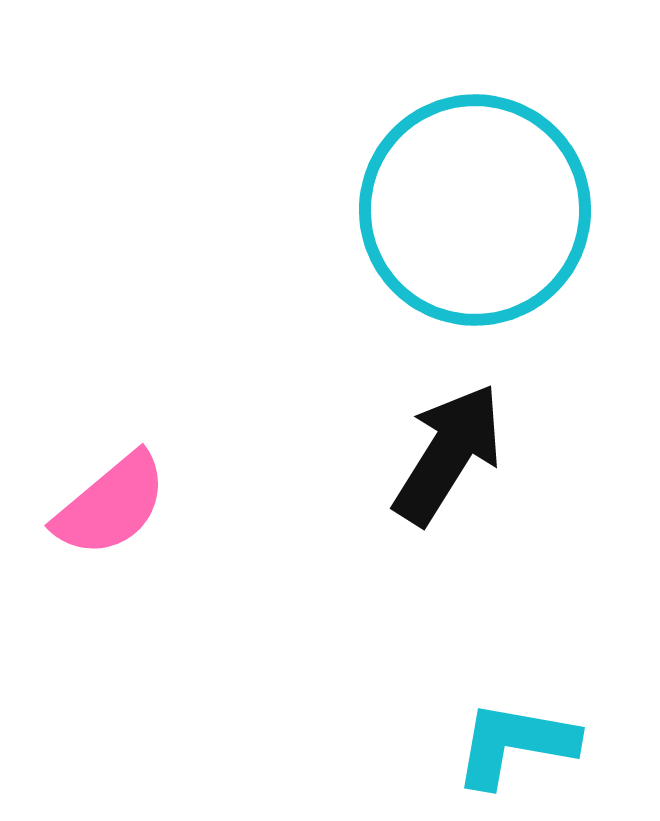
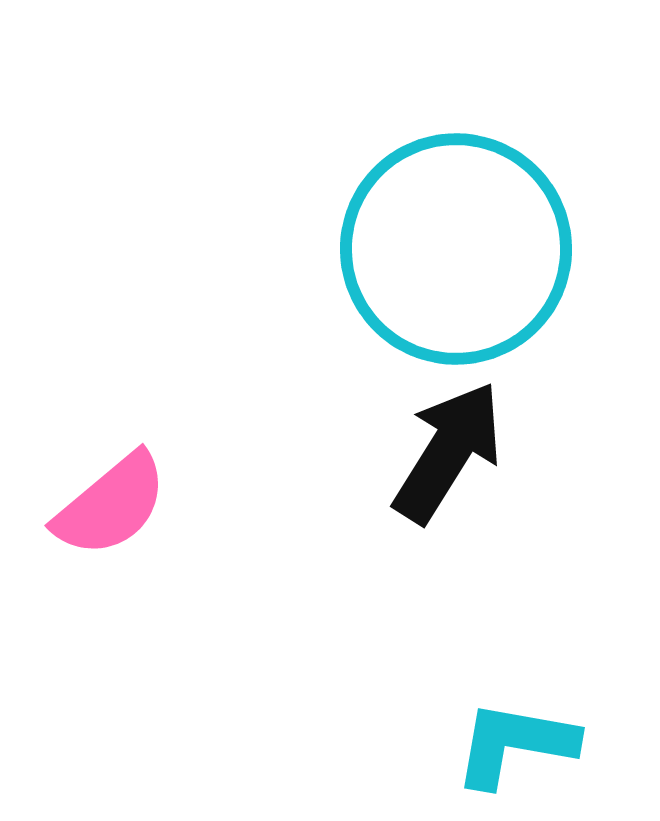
cyan circle: moved 19 px left, 39 px down
black arrow: moved 2 px up
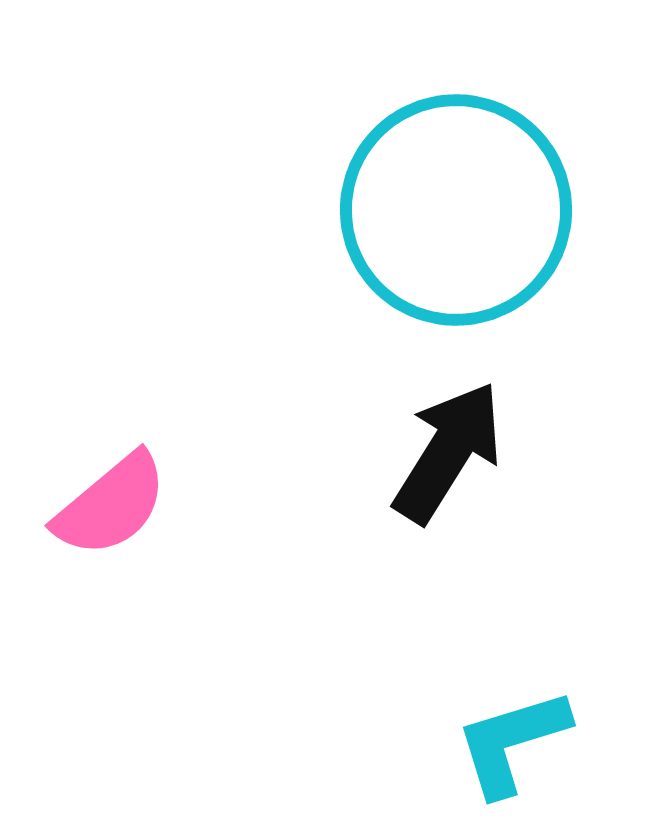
cyan circle: moved 39 px up
cyan L-shape: moved 3 px left, 2 px up; rotated 27 degrees counterclockwise
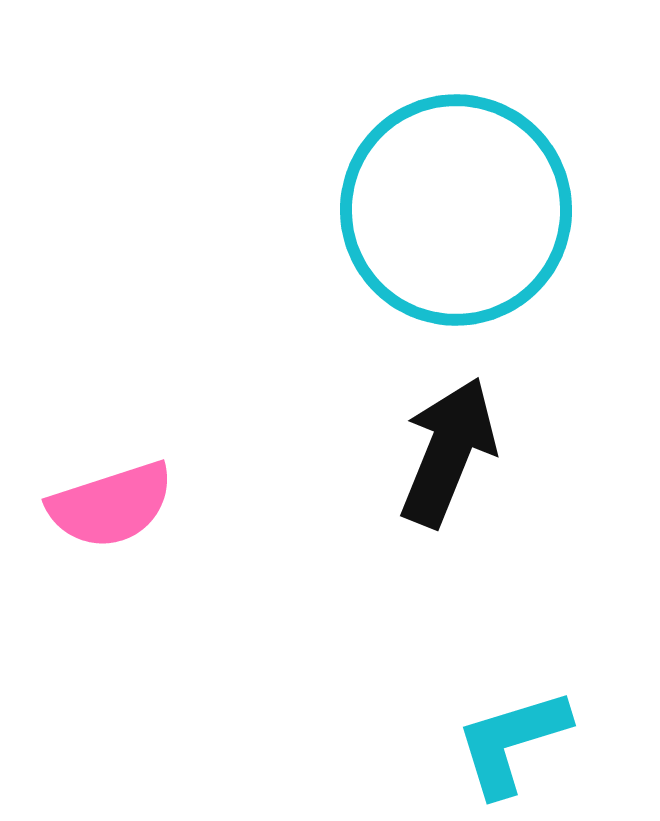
black arrow: rotated 10 degrees counterclockwise
pink semicircle: rotated 22 degrees clockwise
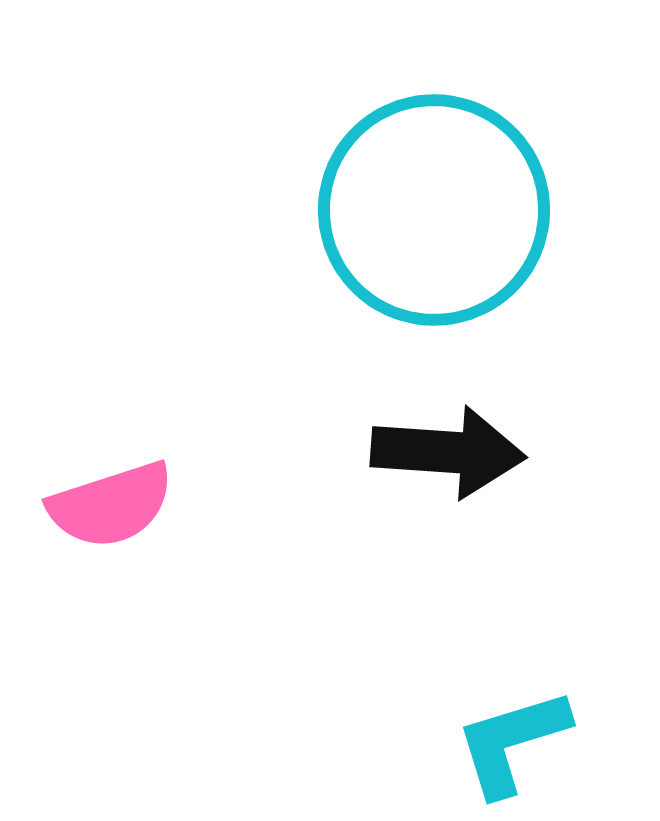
cyan circle: moved 22 px left
black arrow: rotated 72 degrees clockwise
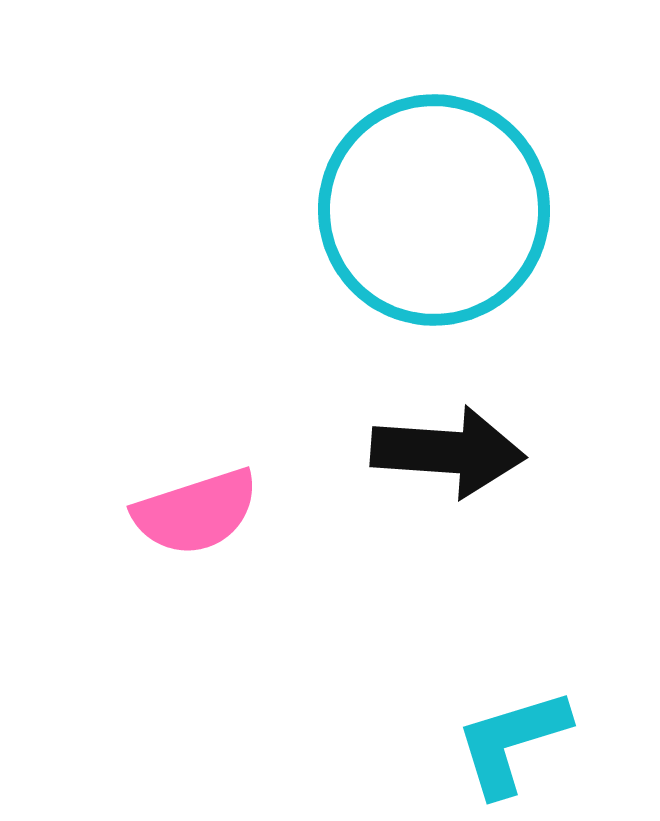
pink semicircle: moved 85 px right, 7 px down
